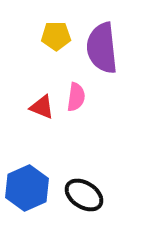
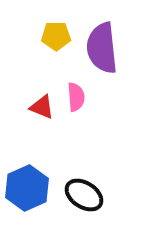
pink semicircle: rotated 12 degrees counterclockwise
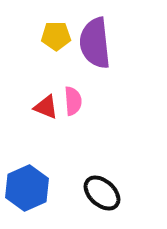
purple semicircle: moved 7 px left, 5 px up
pink semicircle: moved 3 px left, 4 px down
red triangle: moved 4 px right
black ellipse: moved 18 px right, 2 px up; rotated 9 degrees clockwise
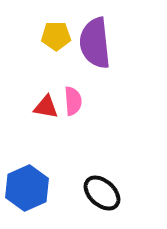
red triangle: rotated 12 degrees counterclockwise
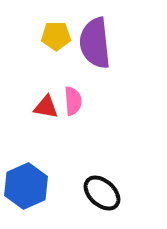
blue hexagon: moved 1 px left, 2 px up
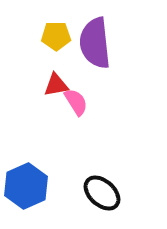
pink semicircle: moved 3 px right, 1 px down; rotated 28 degrees counterclockwise
red triangle: moved 10 px right, 22 px up; rotated 20 degrees counterclockwise
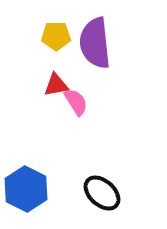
blue hexagon: moved 3 px down; rotated 9 degrees counterclockwise
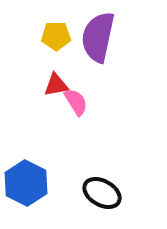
purple semicircle: moved 3 px right, 6 px up; rotated 18 degrees clockwise
blue hexagon: moved 6 px up
black ellipse: rotated 12 degrees counterclockwise
